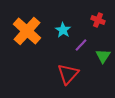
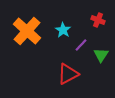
green triangle: moved 2 px left, 1 px up
red triangle: rotated 20 degrees clockwise
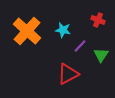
cyan star: rotated 21 degrees counterclockwise
purple line: moved 1 px left, 1 px down
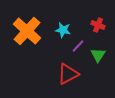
red cross: moved 5 px down
purple line: moved 2 px left
green triangle: moved 3 px left
